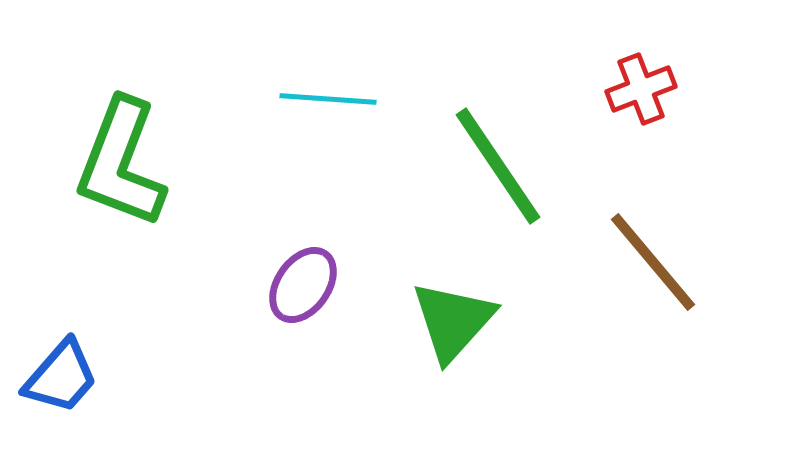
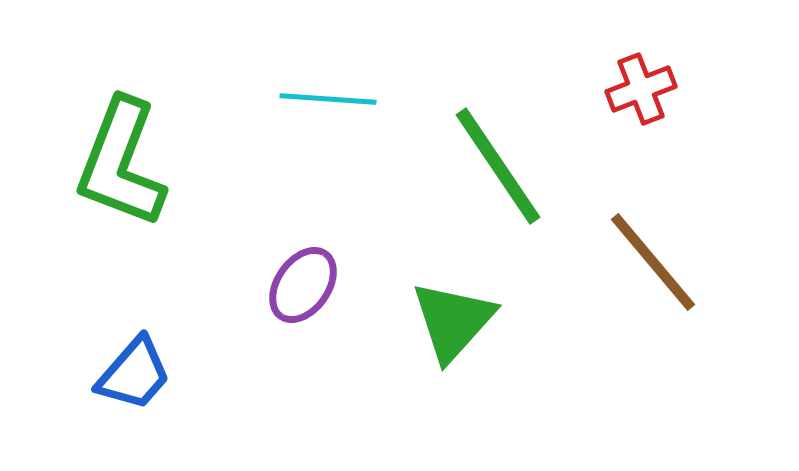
blue trapezoid: moved 73 px right, 3 px up
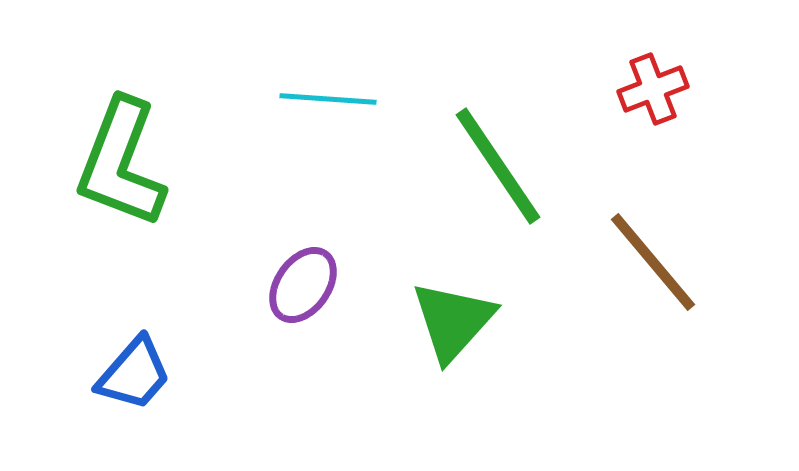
red cross: moved 12 px right
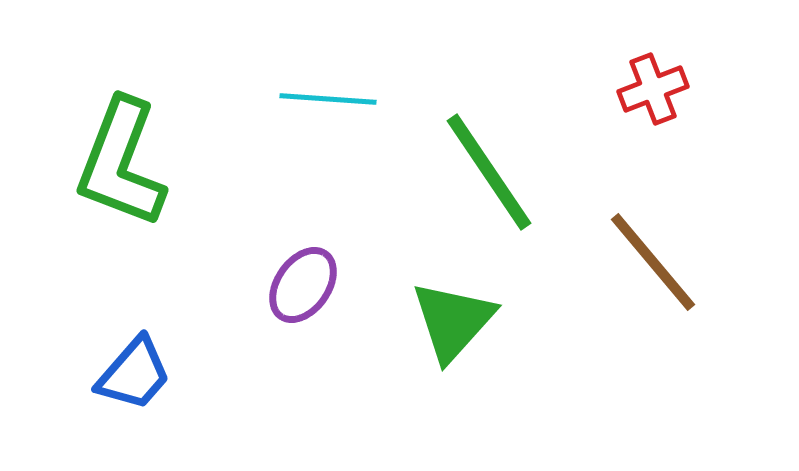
green line: moved 9 px left, 6 px down
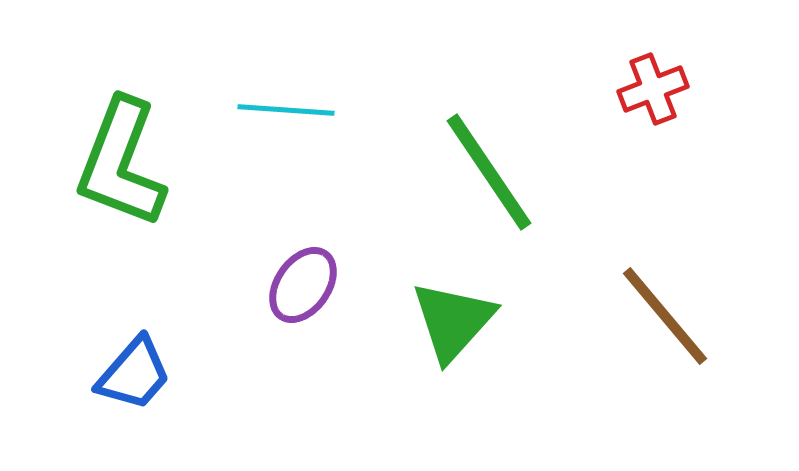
cyan line: moved 42 px left, 11 px down
brown line: moved 12 px right, 54 px down
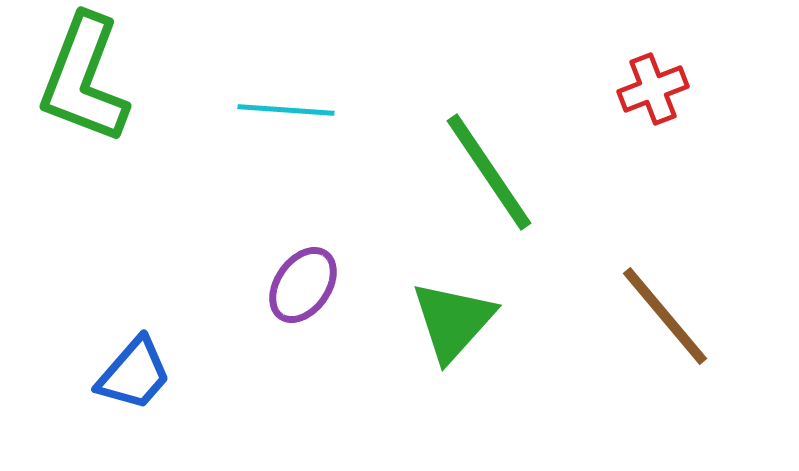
green L-shape: moved 37 px left, 84 px up
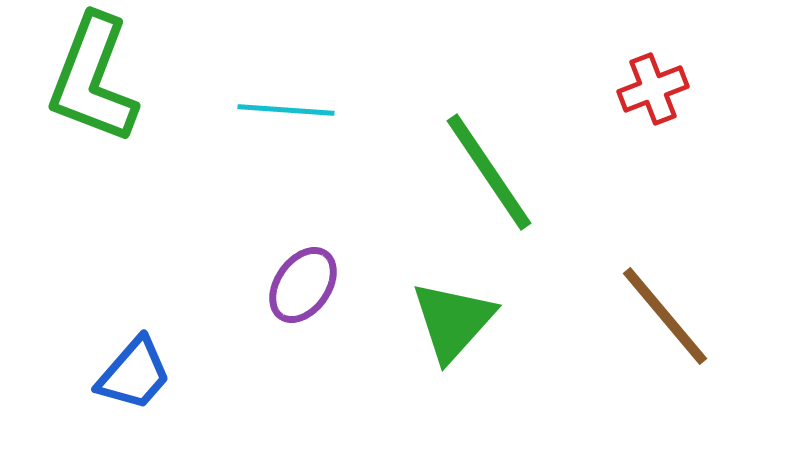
green L-shape: moved 9 px right
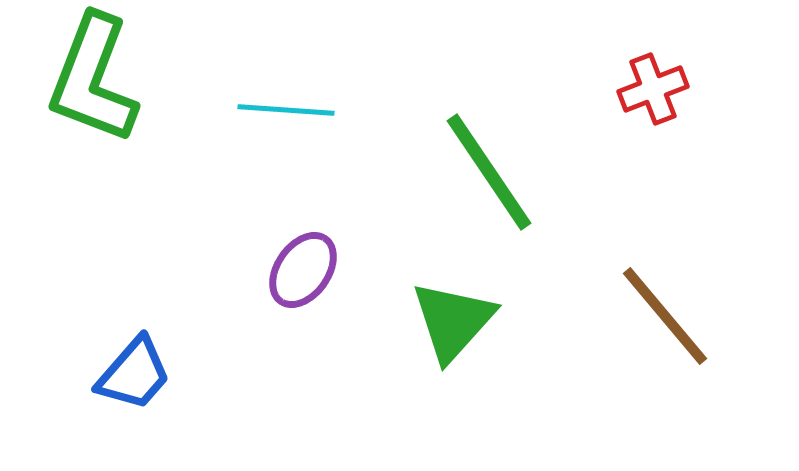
purple ellipse: moved 15 px up
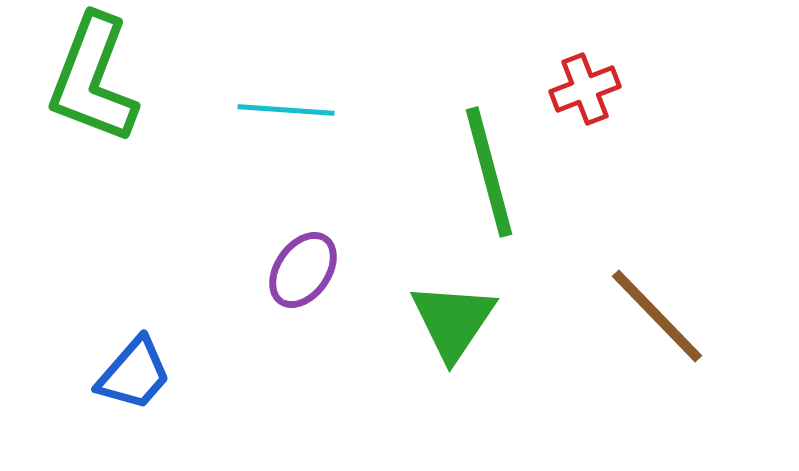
red cross: moved 68 px left
green line: rotated 19 degrees clockwise
brown line: moved 8 px left; rotated 4 degrees counterclockwise
green triangle: rotated 8 degrees counterclockwise
